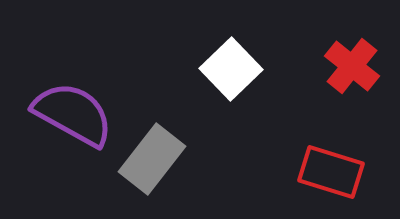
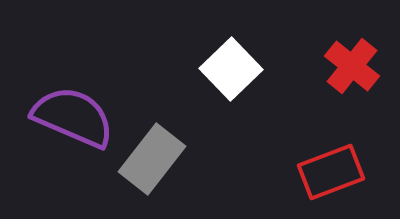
purple semicircle: moved 3 px down; rotated 6 degrees counterclockwise
red rectangle: rotated 38 degrees counterclockwise
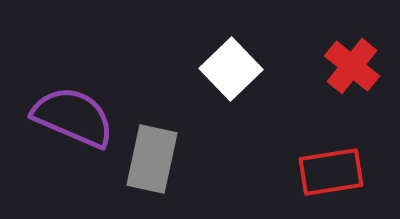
gray rectangle: rotated 26 degrees counterclockwise
red rectangle: rotated 12 degrees clockwise
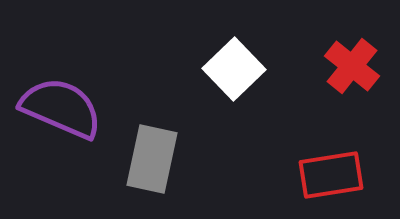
white square: moved 3 px right
purple semicircle: moved 12 px left, 9 px up
red rectangle: moved 3 px down
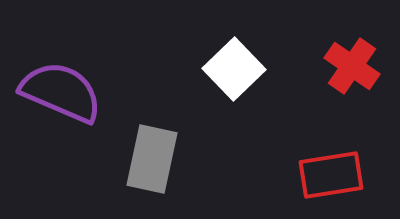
red cross: rotated 4 degrees counterclockwise
purple semicircle: moved 16 px up
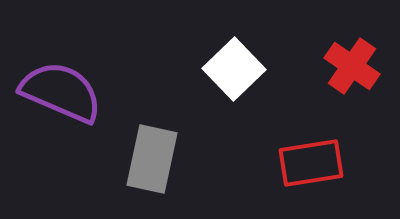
red rectangle: moved 20 px left, 12 px up
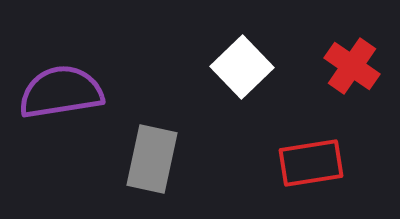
white square: moved 8 px right, 2 px up
purple semicircle: rotated 32 degrees counterclockwise
